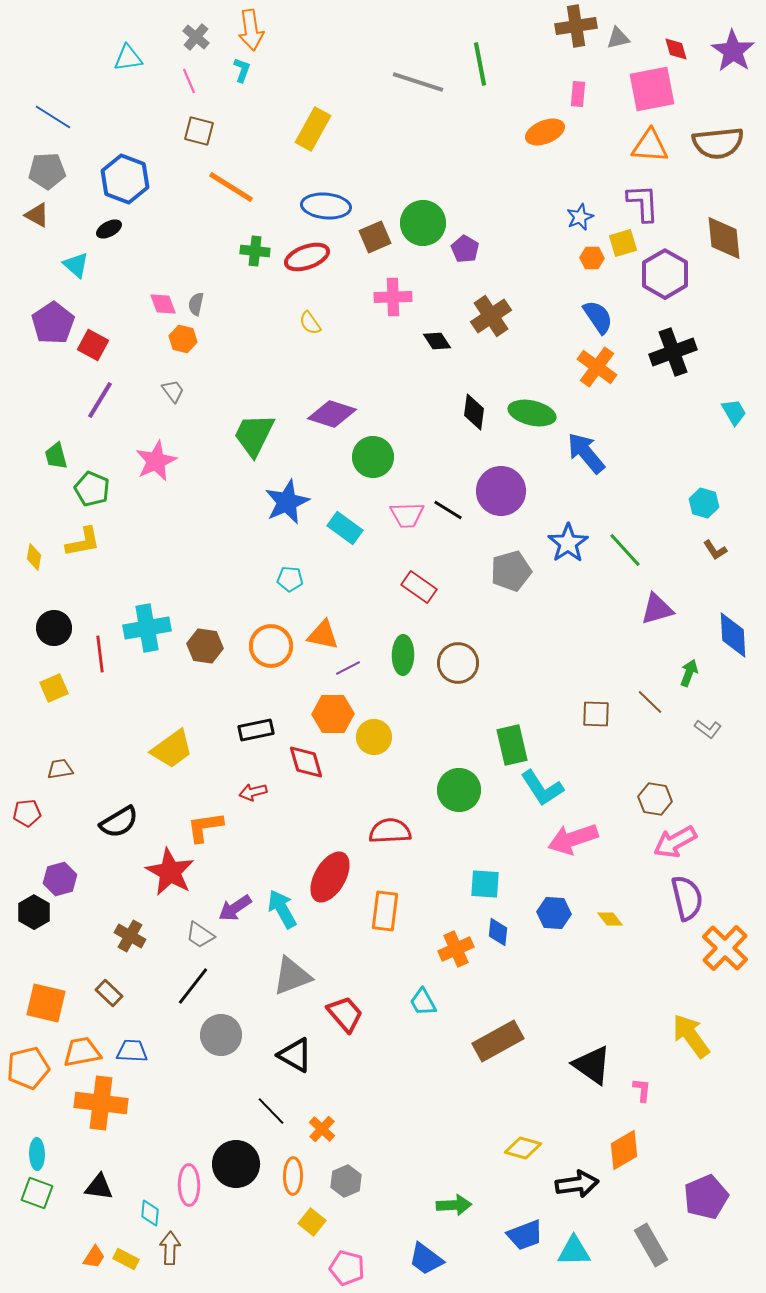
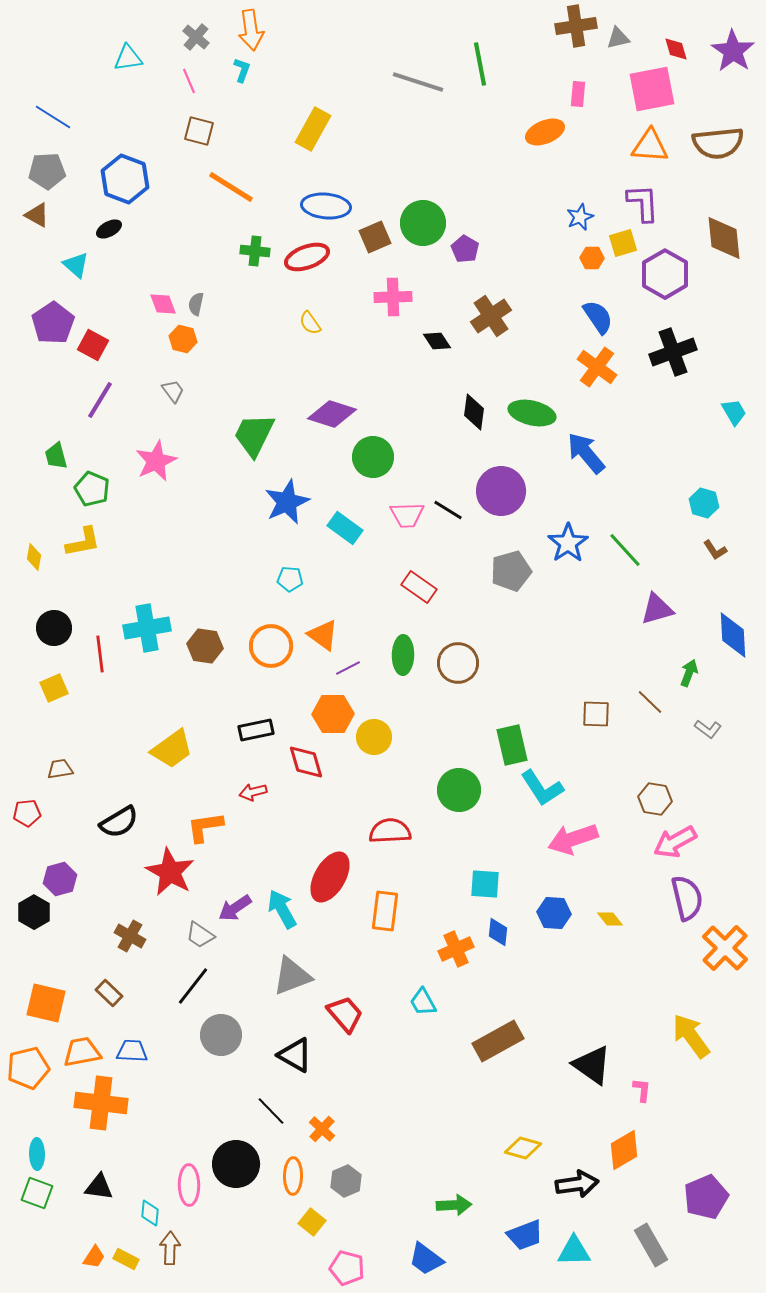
orange triangle at (323, 635): rotated 24 degrees clockwise
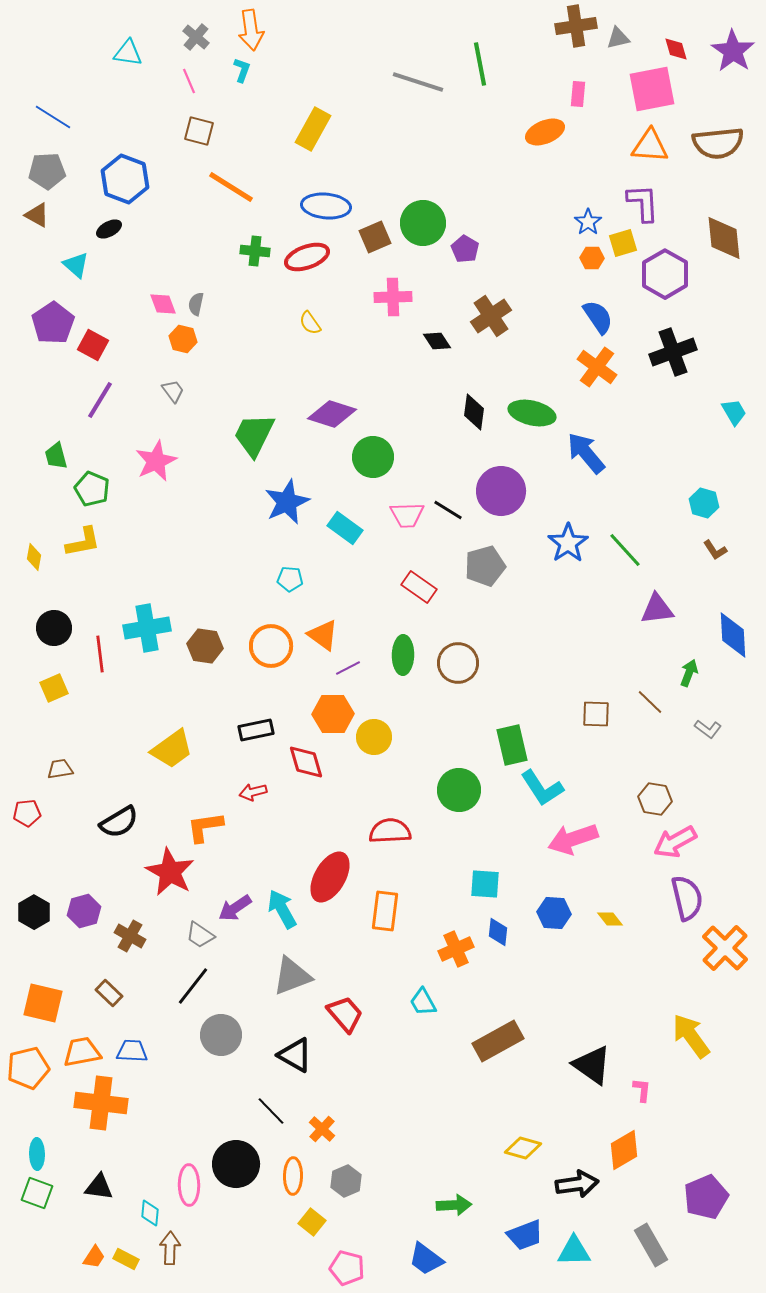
cyan triangle at (128, 58): moved 5 px up; rotated 16 degrees clockwise
blue star at (580, 217): moved 8 px right, 5 px down; rotated 12 degrees counterclockwise
gray pentagon at (511, 571): moved 26 px left, 5 px up
purple triangle at (657, 609): rotated 9 degrees clockwise
purple hexagon at (60, 879): moved 24 px right, 32 px down
orange square at (46, 1003): moved 3 px left
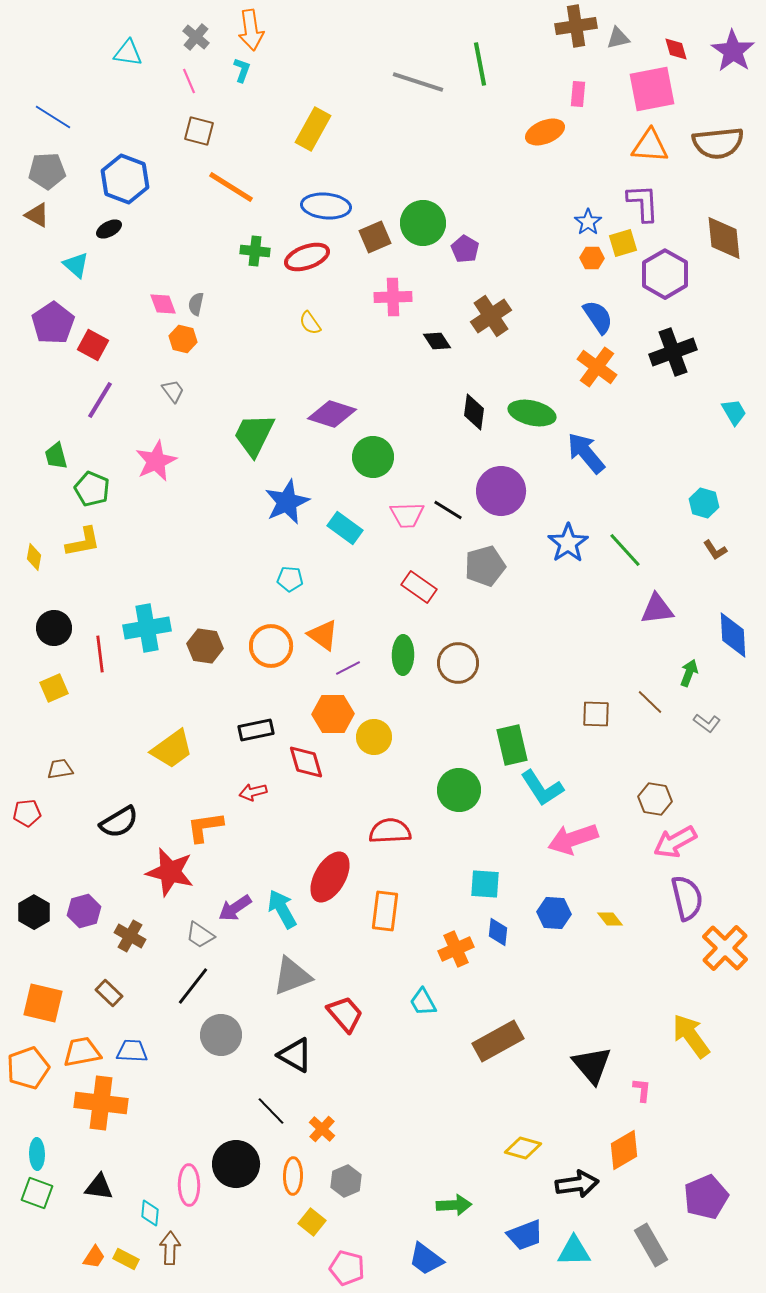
gray L-shape at (708, 729): moved 1 px left, 6 px up
red star at (170, 872): rotated 15 degrees counterclockwise
black triangle at (592, 1065): rotated 15 degrees clockwise
orange pentagon at (28, 1068): rotated 6 degrees counterclockwise
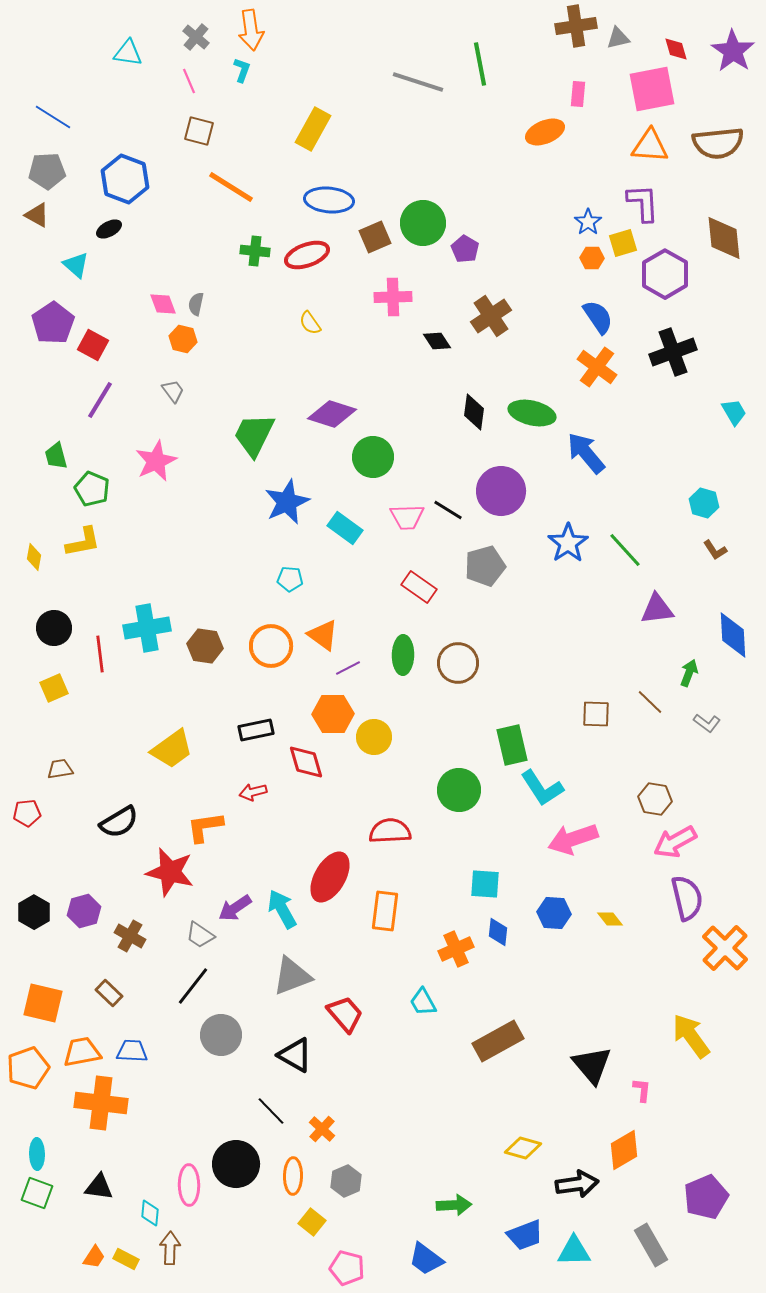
blue ellipse at (326, 206): moved 3 px right, 6 px up
red ellipse at (307, 257): moved 2 px up
pink trapezoid at (407, 515): moved 2 px down
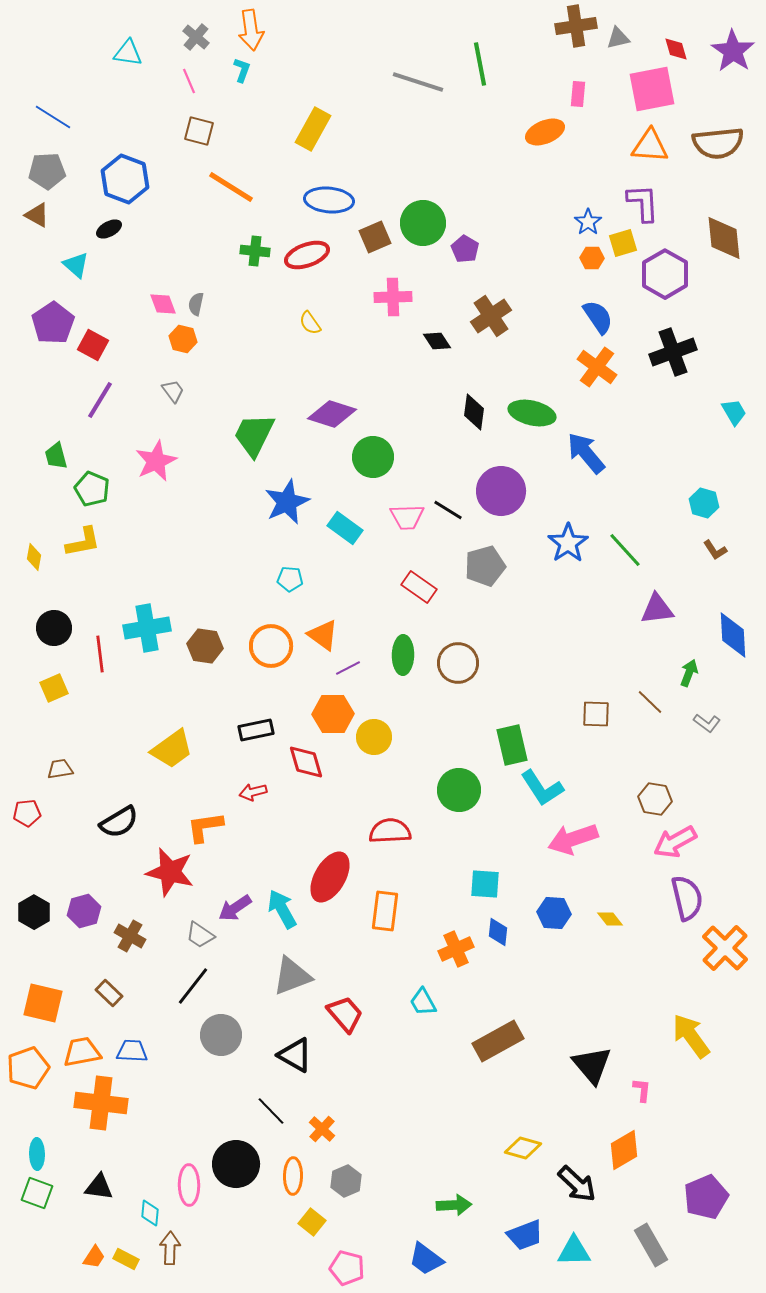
black arrow at (577, 1184): rotated 51 degrees clockwise
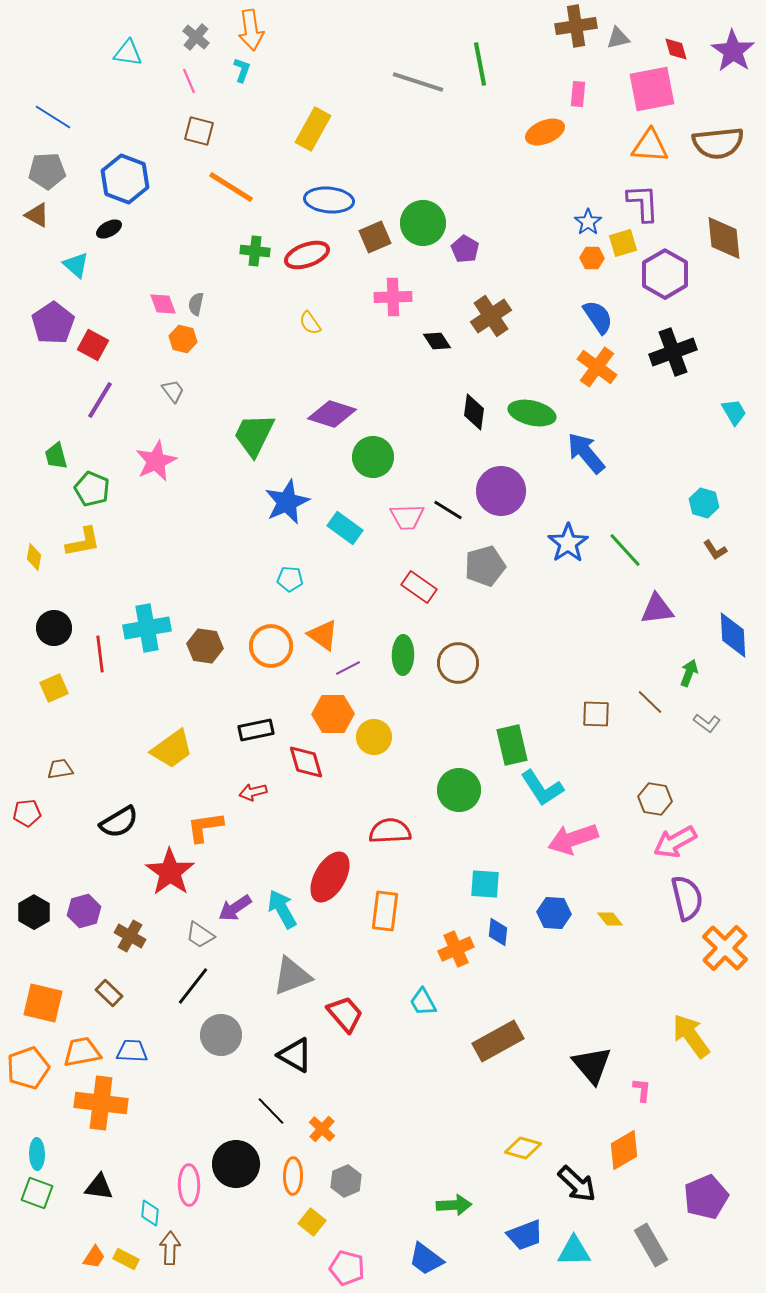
red star at (170, 872): rotated 21 degrees clockwise
